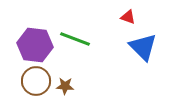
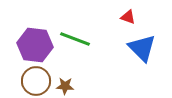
blue triangle: moved 1 px left, 1 px down
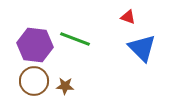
brown circle: moved 2 px left
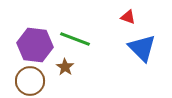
brown circle: moved 4 px left
brown star: moved 19 px up; rotated 30 degrees clockwise
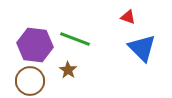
brown star: moved 3 px right, 3 px down
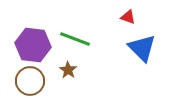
purple hexagon: moved 2 px left
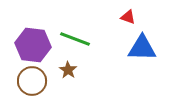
blue triangle: rotated 44 degrees counterclockwise
brown circle: moved 2 px right
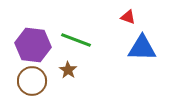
green line: moved 1 px right, 1 px down
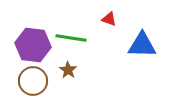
red triangle: moved 19 px left, 2 px down
green line: moved 5 px left, 2 px up; rotated 12 degrees counterclockwise
blue triangle: moved 3 px up
brown circle: moved 1 px right
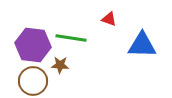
brown star: moved 8 px left, 5 px up; rotated 30 degrees counterclockwise
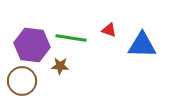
red triangle: moved 11 px down
purple hexagon: moved 1 px left
brown star: moved 1 px down
brown circle: moved 11 px left
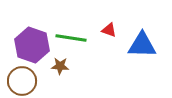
purple hexagon: rotated 12 degrees clockwise
